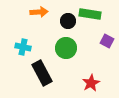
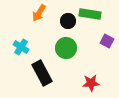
orange arrow: moved 1 px down; rotated 126 degrees clockwise
cyan cross: moved 2 px left; rotated 21 degrees clockwise
red star: rotated 24 degrees clockwise
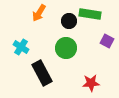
black circle: moved 1 px right
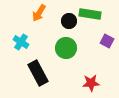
cyan cross: moved 5 px up
black rectangle: moved 4 px left
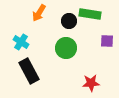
purple square: rotated 24 degrees counterclockwise
black rectangle: moved 9 px left, 2 px up
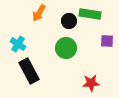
cyan cross: moved 3 px left, 2 px down
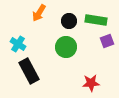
green rectangle: moved 6 px right, 6 px down
purple square: rotated 24 degrees counterclockwise
green circle: moved 1 px up
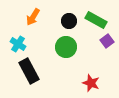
orange arrow: moved 6 px left, 4 px down
green rectangle: rotated 20 degrees clockwise
purple square: rotated 16 degrees counterclockwise
red star: rotated 24 degrees clockwise
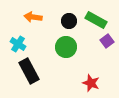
orange arrow: rotated 66 degrees clockwise
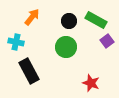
orange arrow: moved 1 px left; rotated 120 degrees clockwise
cyan cross: moved 2 px left, 2 px up; rotated 21 degrees counterclockwise
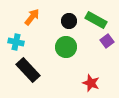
black rectangle: moved 1 px left, 1 px up; rotated 15 degrees counterclockwise
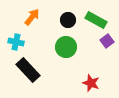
black circle: moved 1 px left, 1 px up
